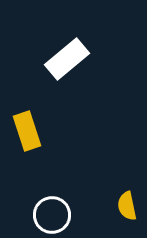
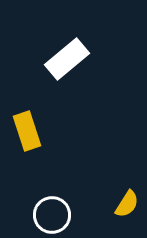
yellow semicircle: moved 2 px up; rotated 136 degrees counterclockwise
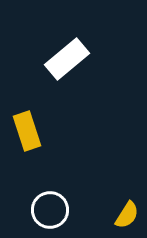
yellow semicircle: moved 11 px down
white circle: moved 2 px left, 5 px up
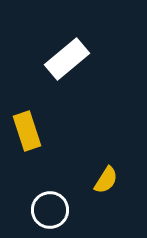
yellow semicircle: moved 21 px left, 35 px up
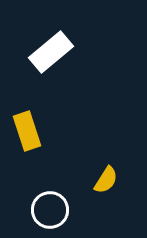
white rectangle: moved 16 px left, 7 px up
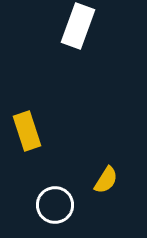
white rectangle: moved 27 px right, 26 px up; rotated 30 degrees counterclockwise
white circle: moved 5 px right, 5 px up
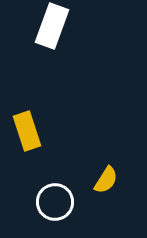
white rectangle: moved 26 px left
white circle: moved 3 px up
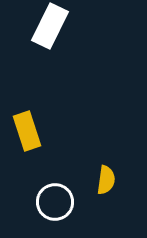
white rectangle: moved 2 px left; rotated 6 degrees clockwise
yellow semicircle: rotated 24 degrees counterclockwise
